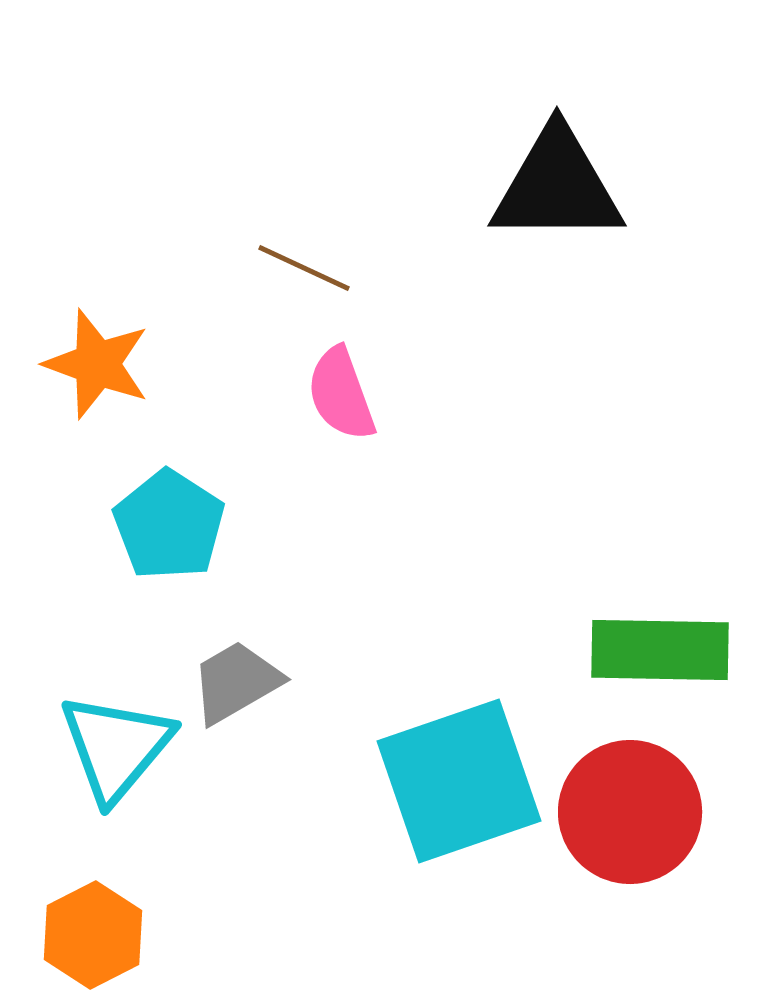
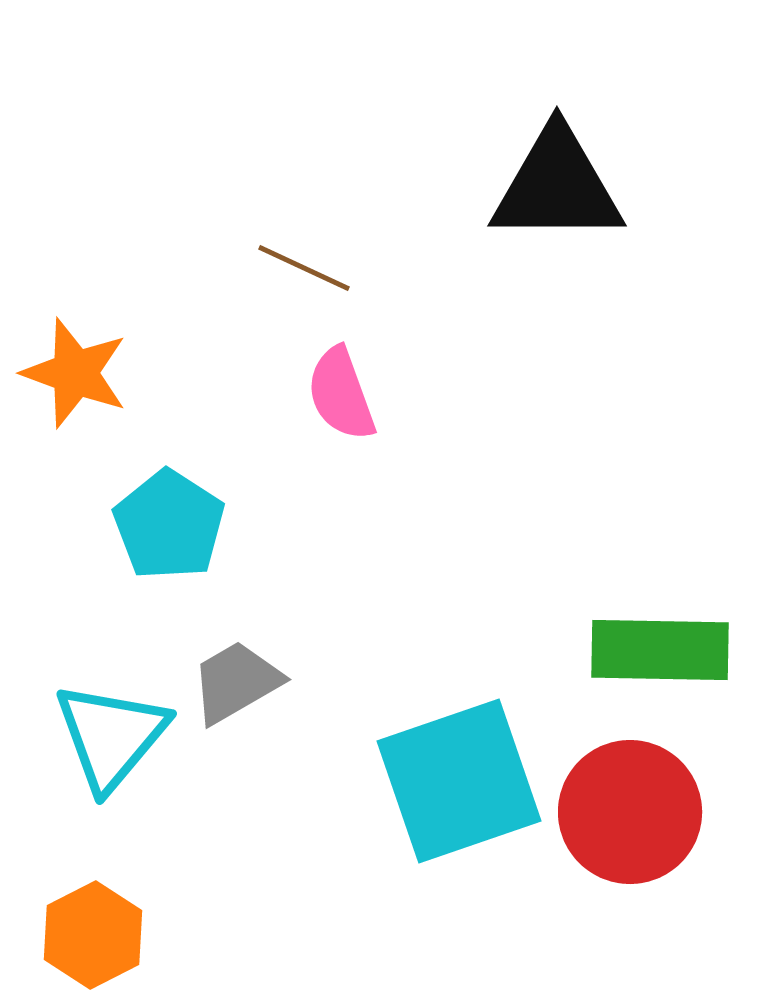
orange star: moved 22 px left, 9 px down
cyan triangle: moved 5 px left, 11 px up
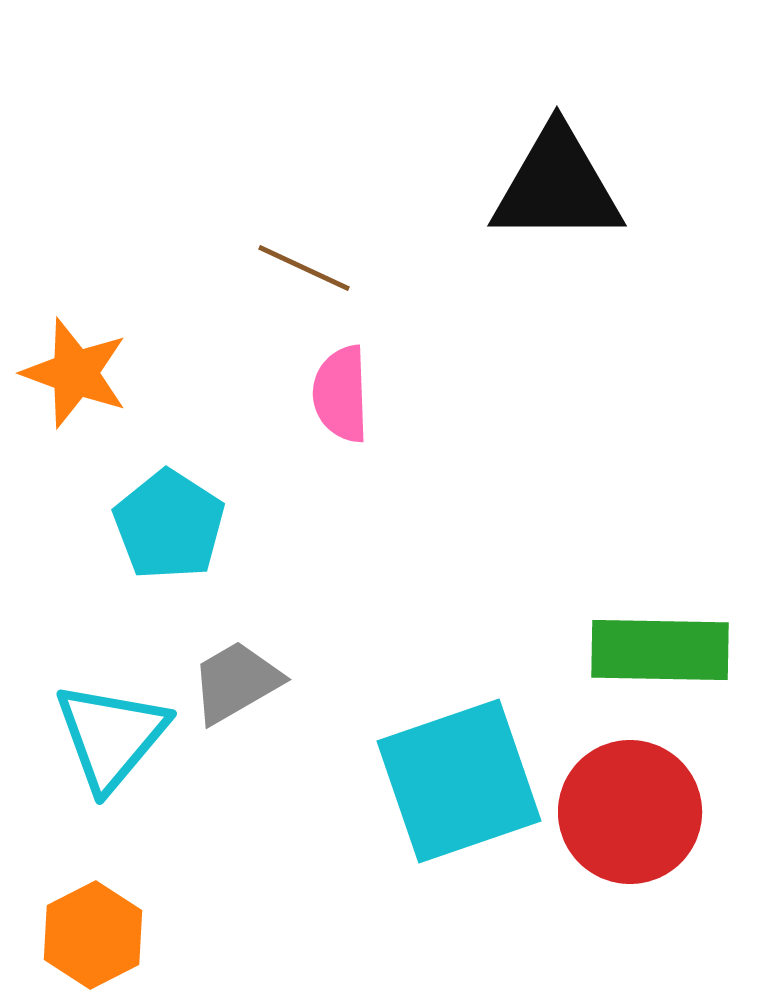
pink semicircle: rotated 18 degrees clockwise
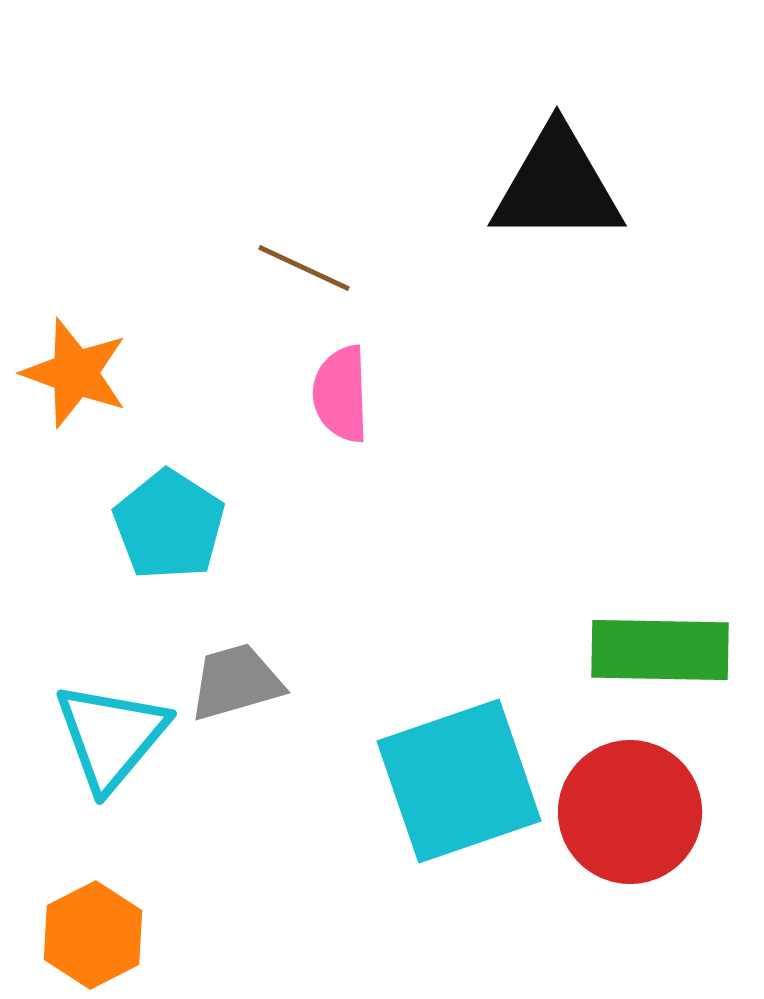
gray trapezoid: rotated 14 degrees clockwise
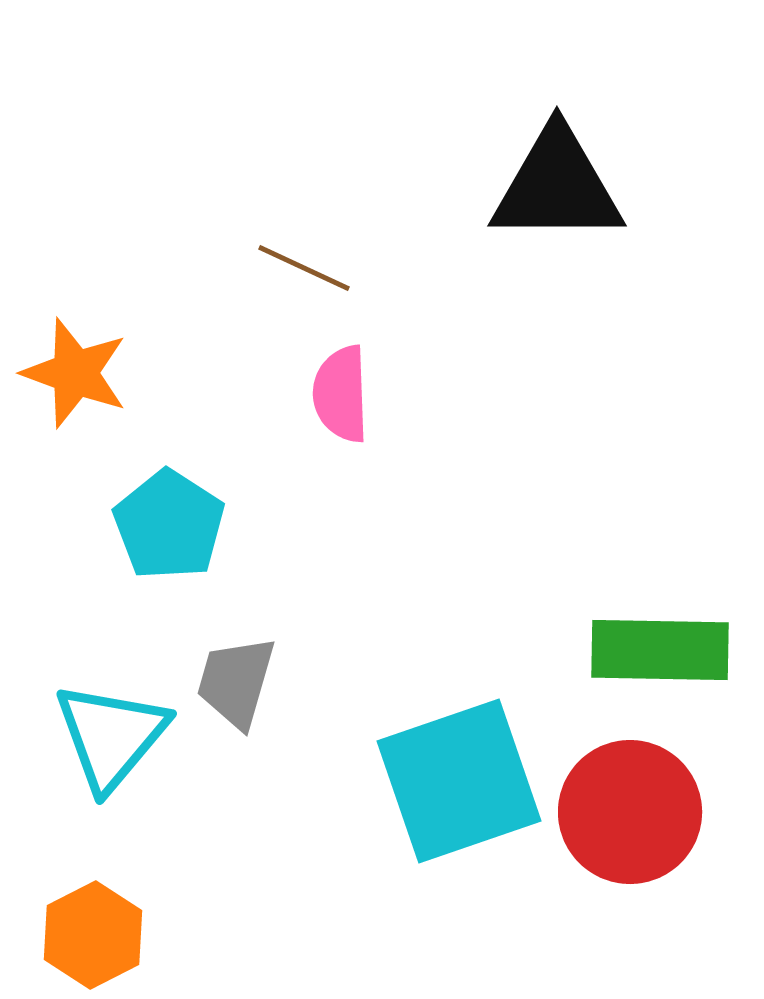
gray trapezoid: rotated 58 degrees counterclockwise
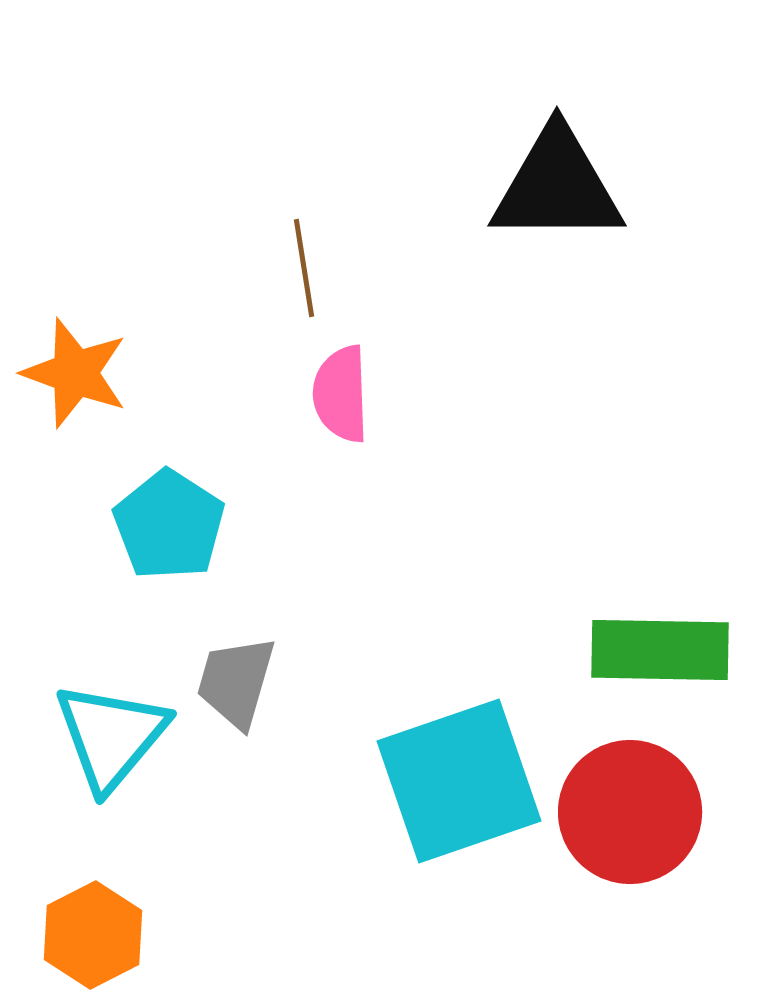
brown line: rotated 56 degrees clockwise
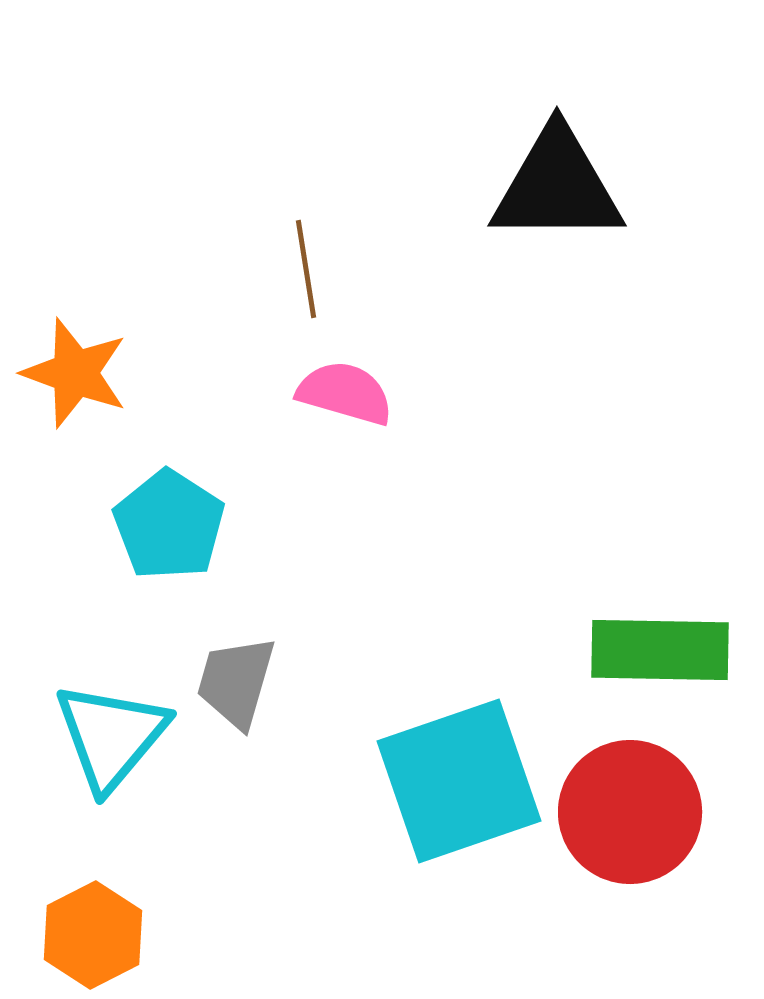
brown line: moved 2 px right, 1 px down
pink semicircle: moved 4 px right, 1 px up; rotated 108 degrees clockwise
